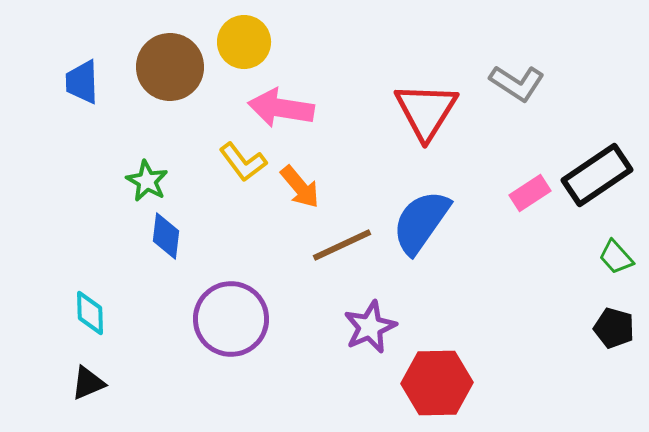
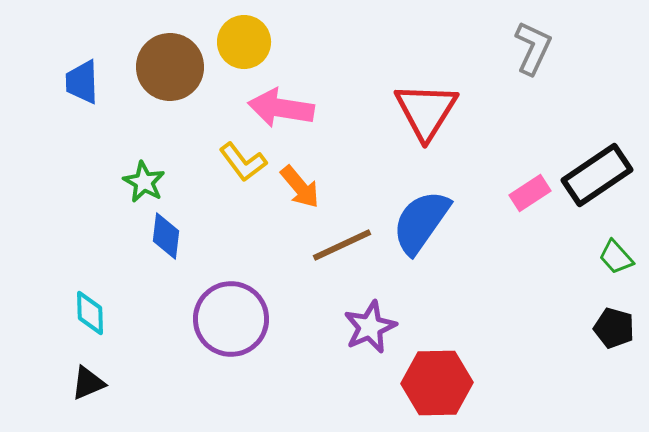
gray L-shape: moved 16 px right, 35 px up; rotated 98 degrees counterclockwise
green star: moved 3 px left, 1 px down
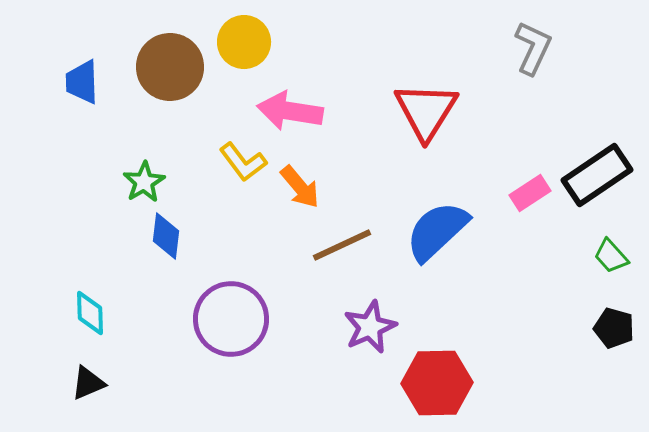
pink arrow: moved 9 px right, 3 px down
green star: rotated 12 degrees clockwise
blue semicircle: moved 16 px right, 9 px down; rotated 12 degrees clockwise
green trapezoid: moved 5 px left, 1 px up
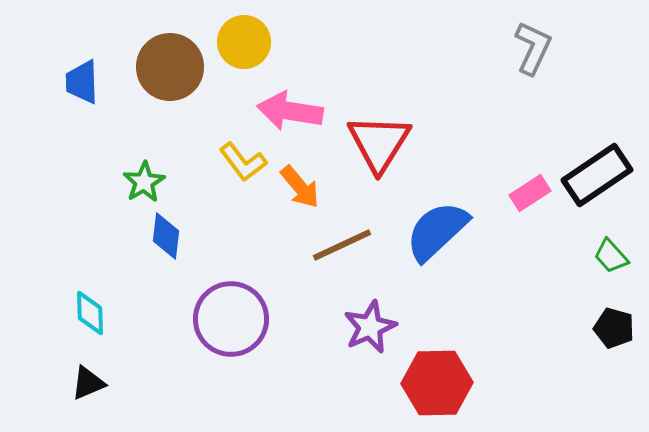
red triangle: moved 47 px left, 32 px down
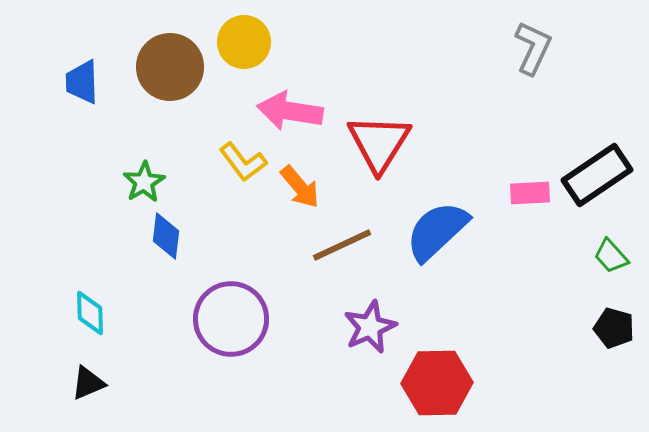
pink rectangle: rotated 30 degrees clockwise
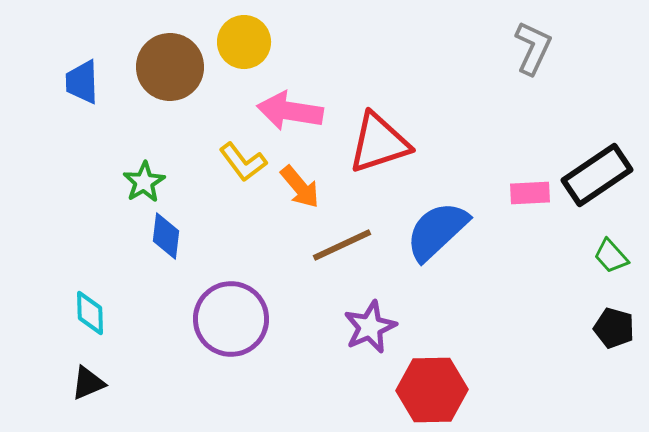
red triangle: rotated 40 degrees clockwise
red hexagon: moved 5 px left, 7 px down
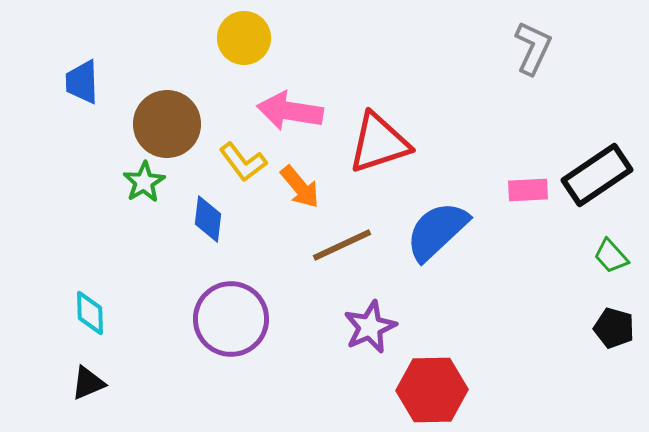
yellow circle: moved 4 px up
brown circle: moved 3 px left, 57 px down
pink rectangle: moved 2 px left, 3 px up
blue diamond: moved 42 px right, 17 px up
